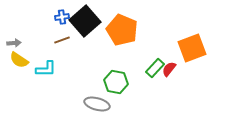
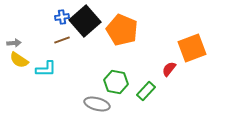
green rectangle: moved 9 px left, 23 px down
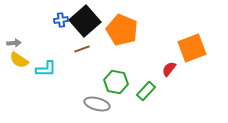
blue cross: moved 1 px left, 3 px down
brown line: moved 20 px right, 9 px down
